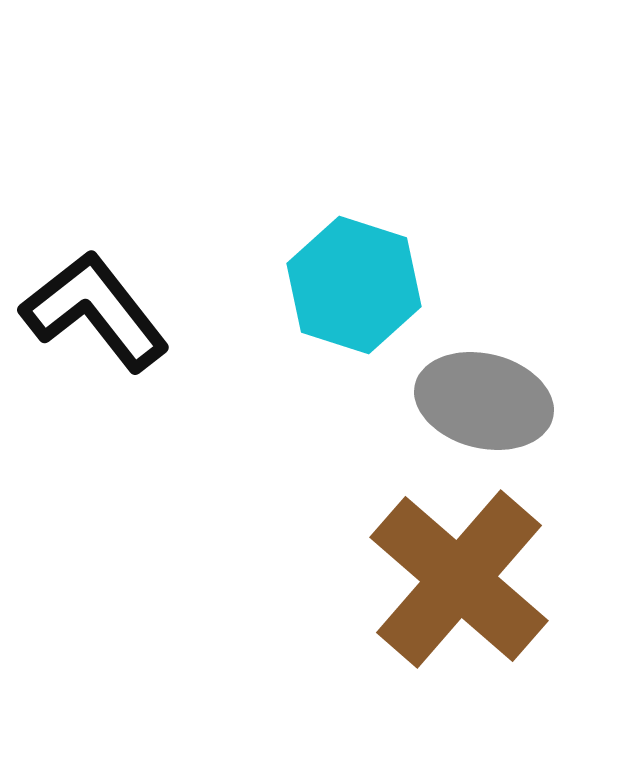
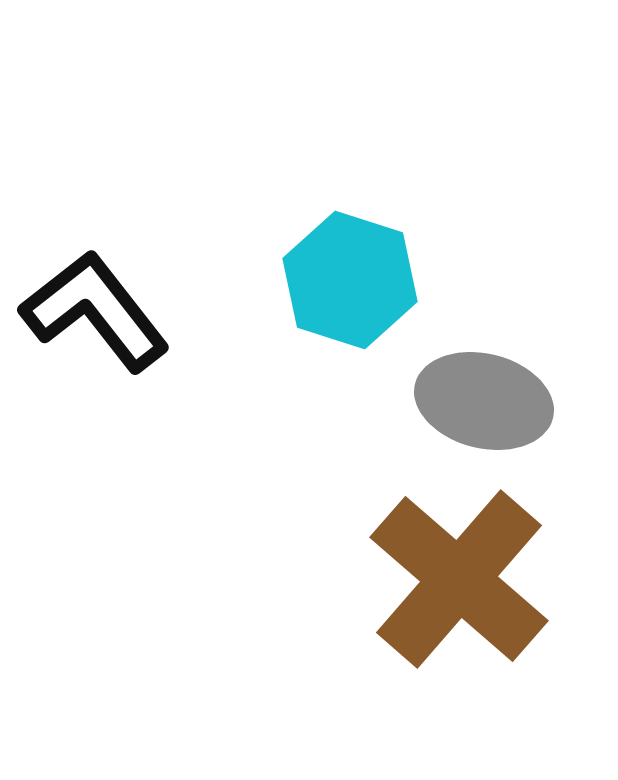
cyan hexagon: moved 4 px left, 5 px up
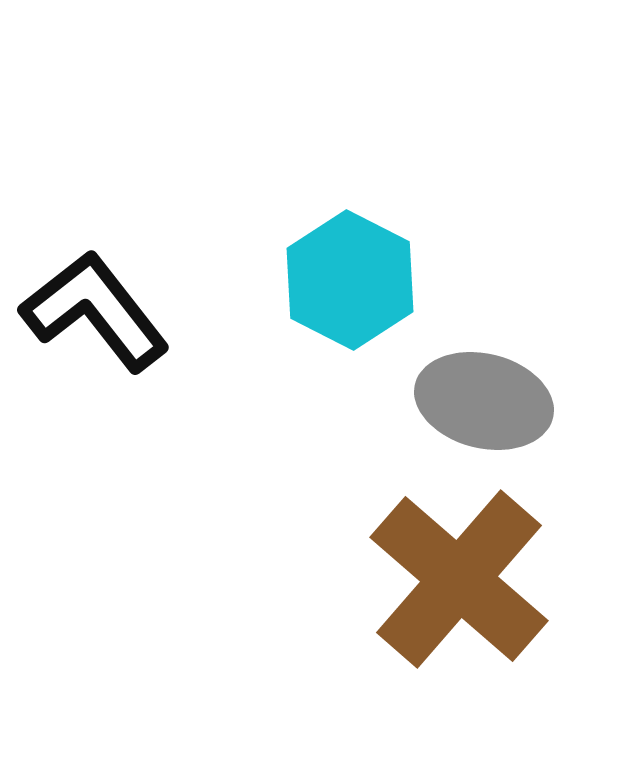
cyan hexagon: rotated 9 degrees clockwise
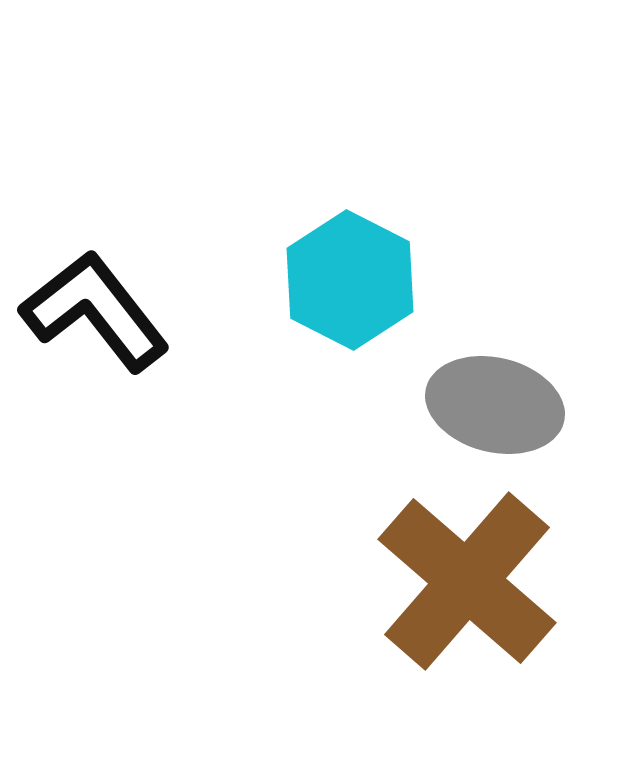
gray ellipse: moved 11 px right, 4 px down
brown cross: moved 8 px right, 2 px down
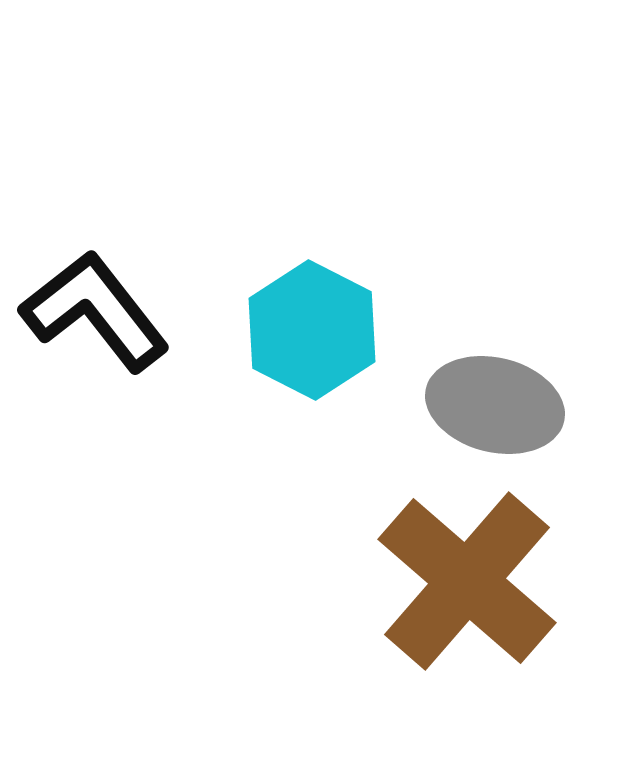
cyan hexagon: moved 38 px left, 50 px down
